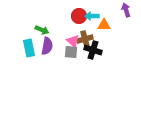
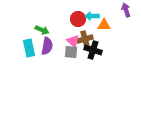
red circle: moved 1 px left, 3 px down
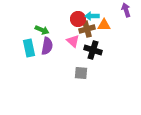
brown cross: moved 2 px right, 10 px up
gray square: moved 10 px right, 21 px down
